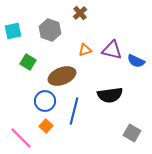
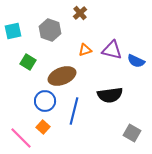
orange square: moved 3 px left, 1 px down
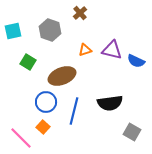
black semicircle: moved 8 px down
blue circle: moved 1 px right, 1 px down
gray square: moved 1 px up
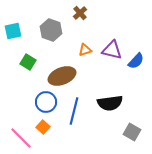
gray hexagon: moved 1 px right
blue semicircle: rotated 72 degrees counterclockwise
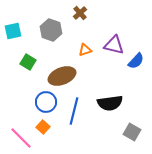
purple triangle: moved 2 px right, 5 px up
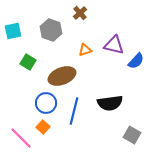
blue circle: moved 1 px down
gray square: moved 3 px down
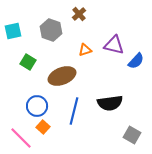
brown cross: moved 1 px left, 1 px down
blue circle: moved 9 px left, 3 px down
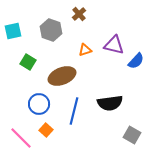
blue circle: moved 2 px right, 2 px up
orange square: moved 3 px right, 3 px down
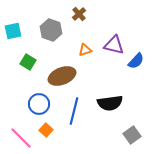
gray square: rotated 24 degrees clockwise
